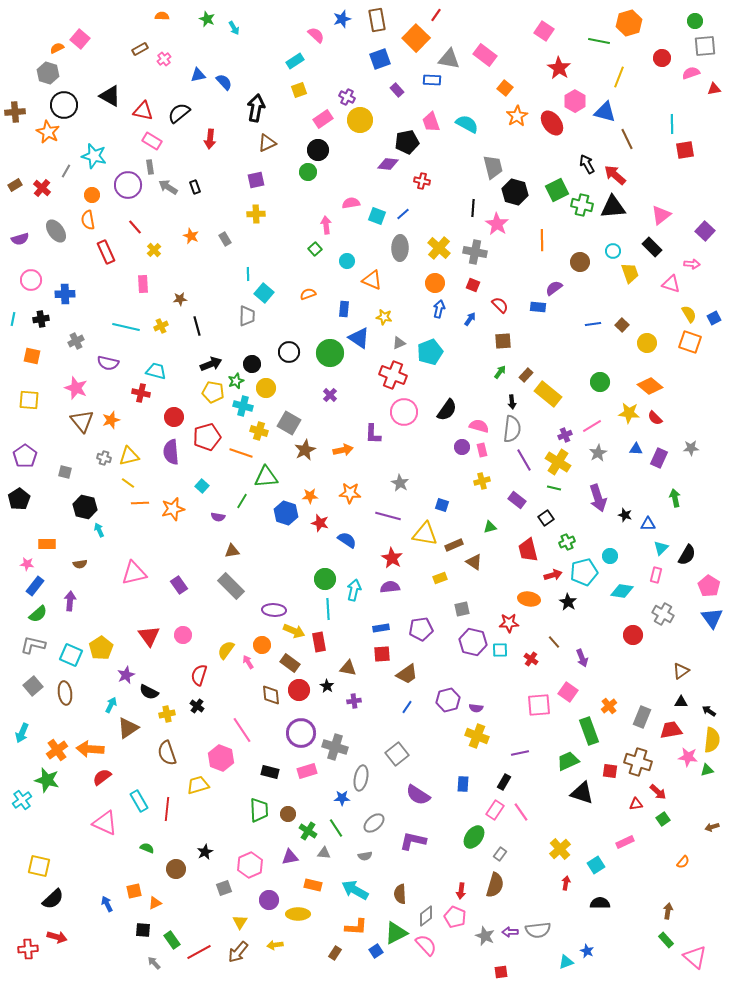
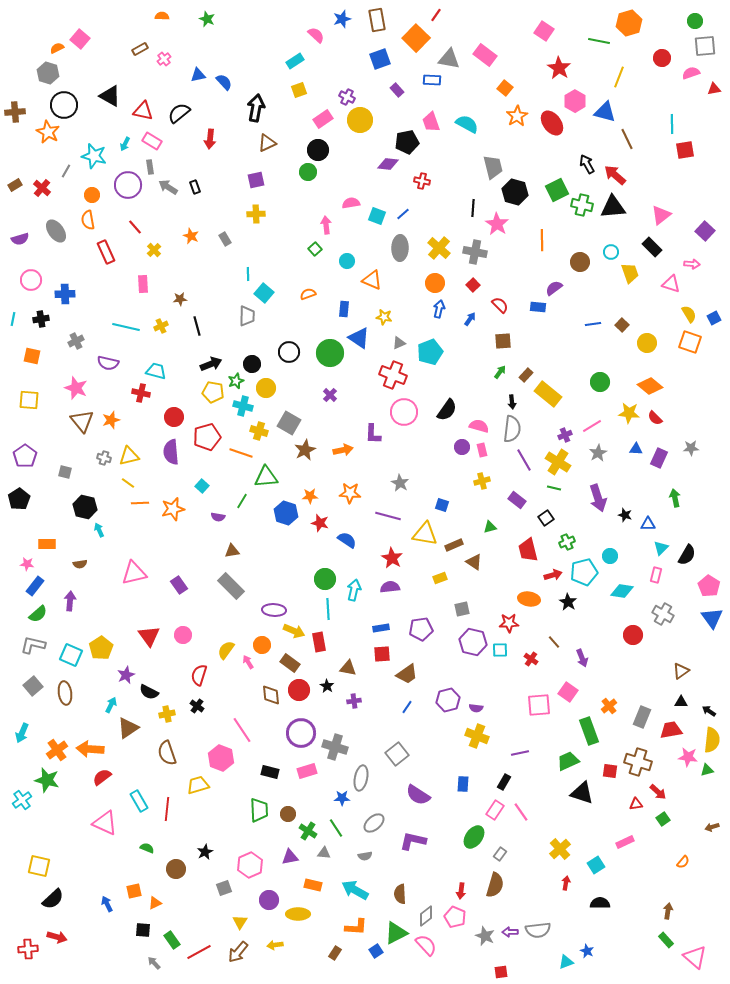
cyan arrow at (234, 28): moved 109 px left, 116 px down; rotated 56 degrees clockwise
cyan circle at (613, 251): moved 2 px left, 1 px down
red square at (473, 285): rotated 24 degrees clockwise
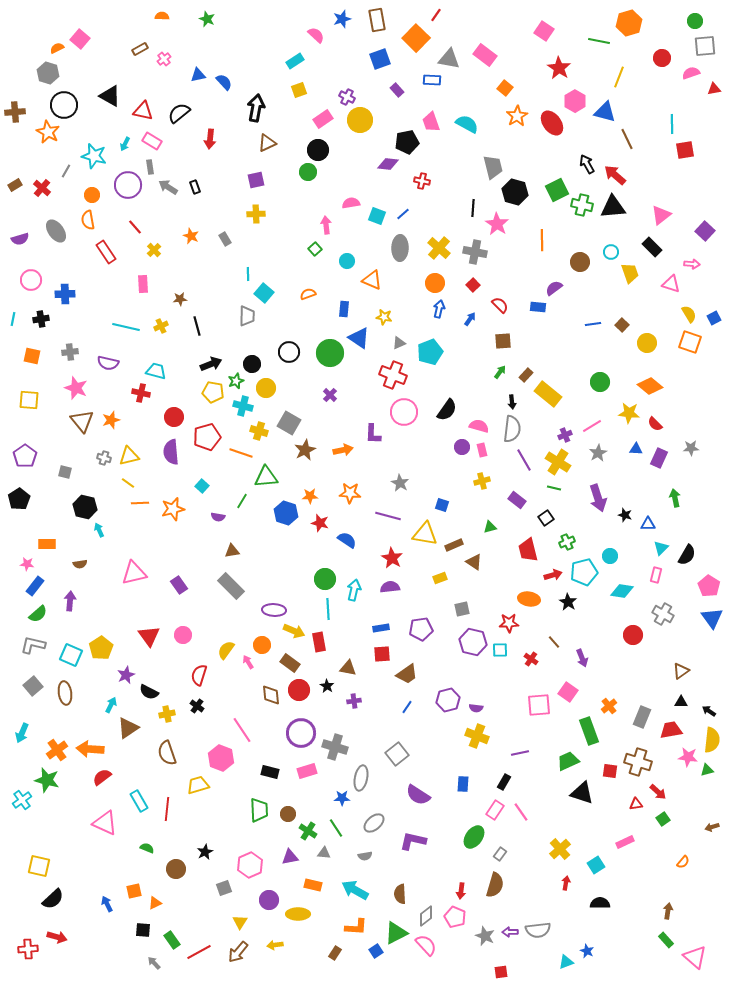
red rectangle at (106, 252): rotated 10 degrees counterclockwise
gray cross at (76, 341): moved 6 px left, 11 px down; rotated 21 degrees clockwise
red semicircle at (655, 418): moved 6 px down
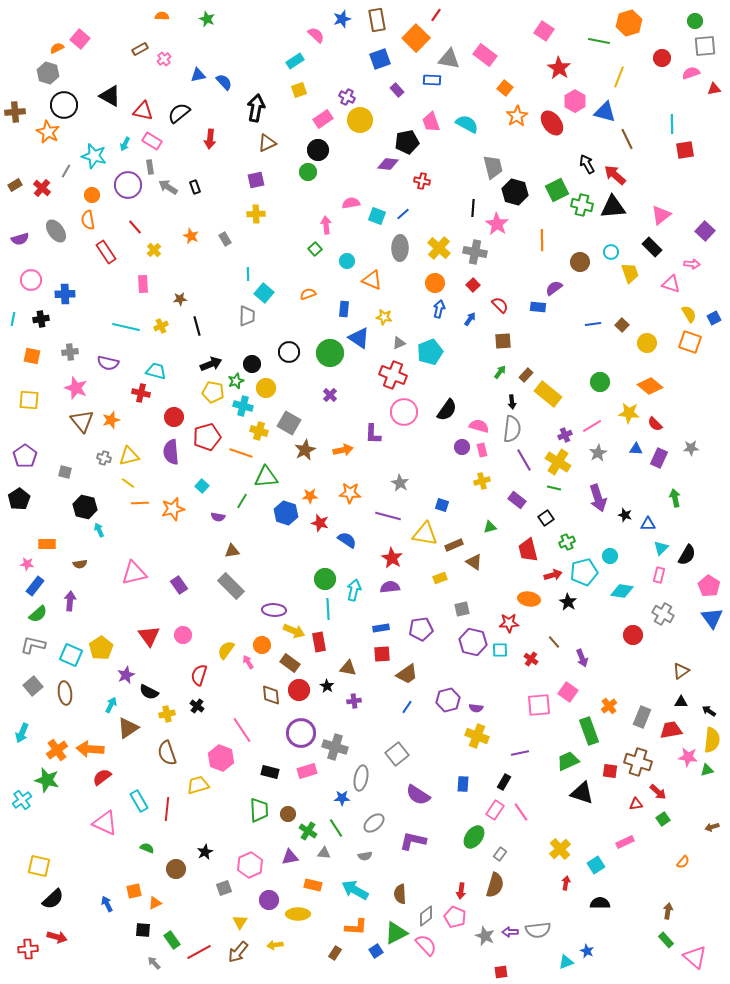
pink rectangle at (656, 575): moved 3 px right
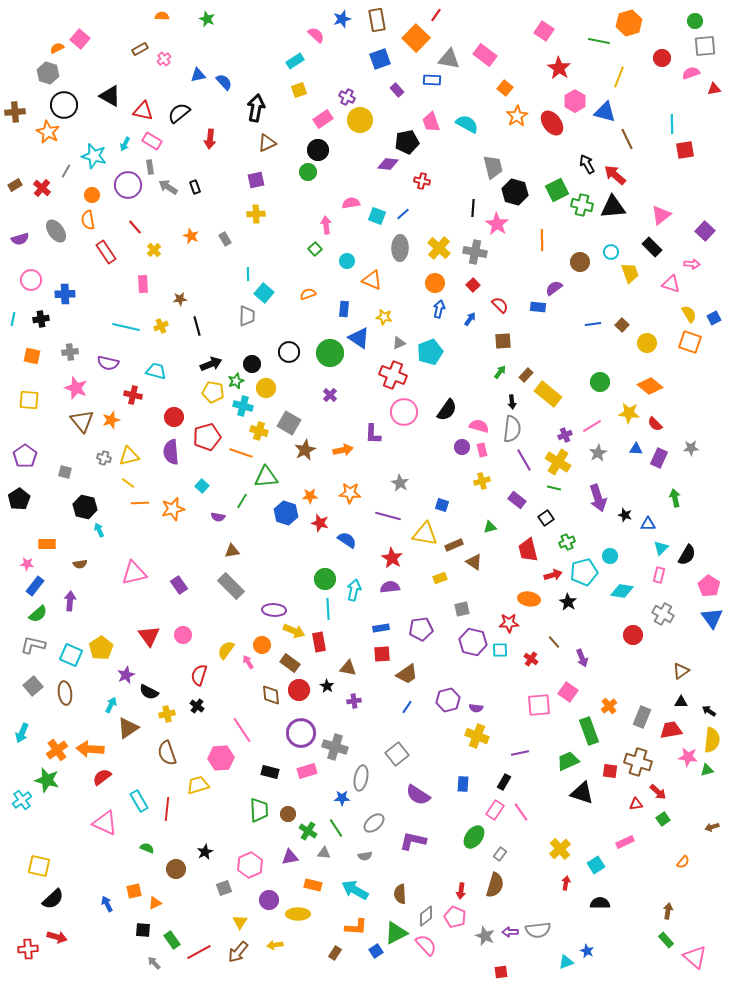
red cross at (141, 393): moved 8 px left, 2 px down
pink hexagon at (221, 758): rotated 25 degrees counterclockwise
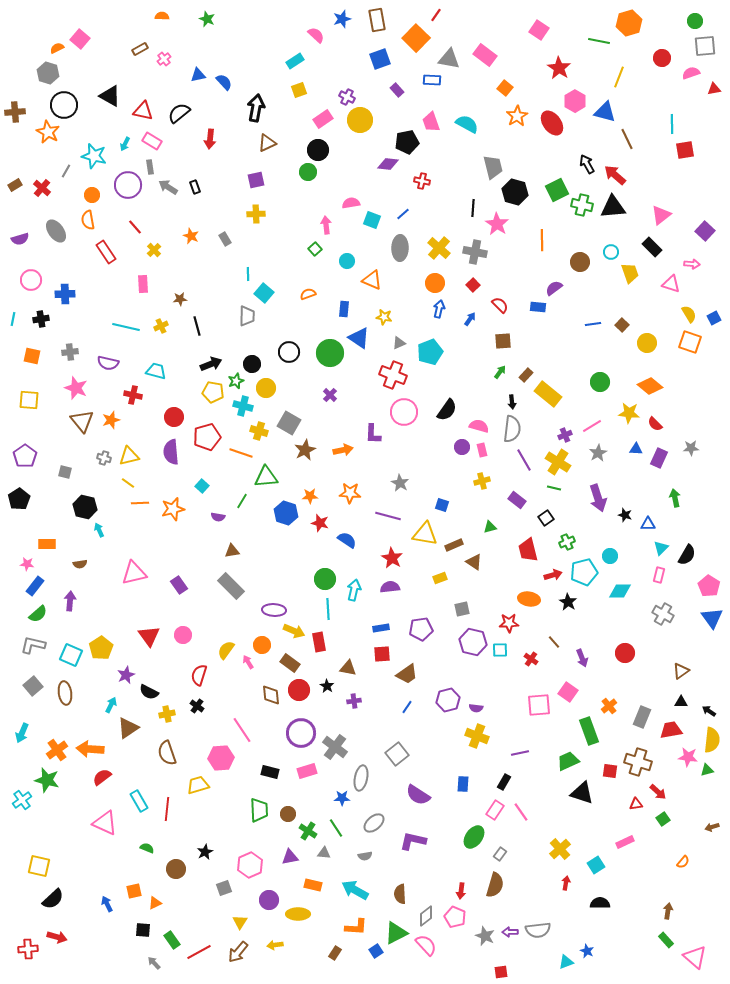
pink square at (544, 31): moved 5 px left, 1 px up
cyan square at (377, 216): moved 5 px left, 4 px down
cyan diamond at (622, 591): moved 2 px left; rotated 10 degrees counterclockwise
red circle at (633, 635): moved 8 px left, 18 px down
gray cross at (335, 747): rotated 20 degrees clockwise
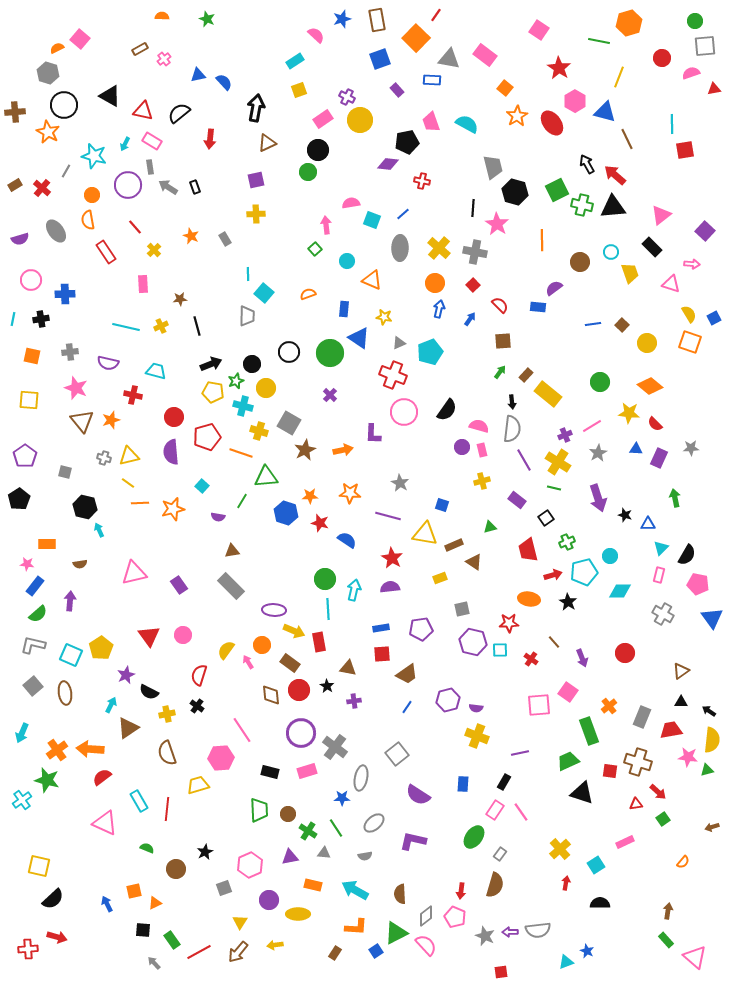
pink pentagon at (709, 586): moved 11 px left, 2 px up; rotated 20 degrees counterclockwise
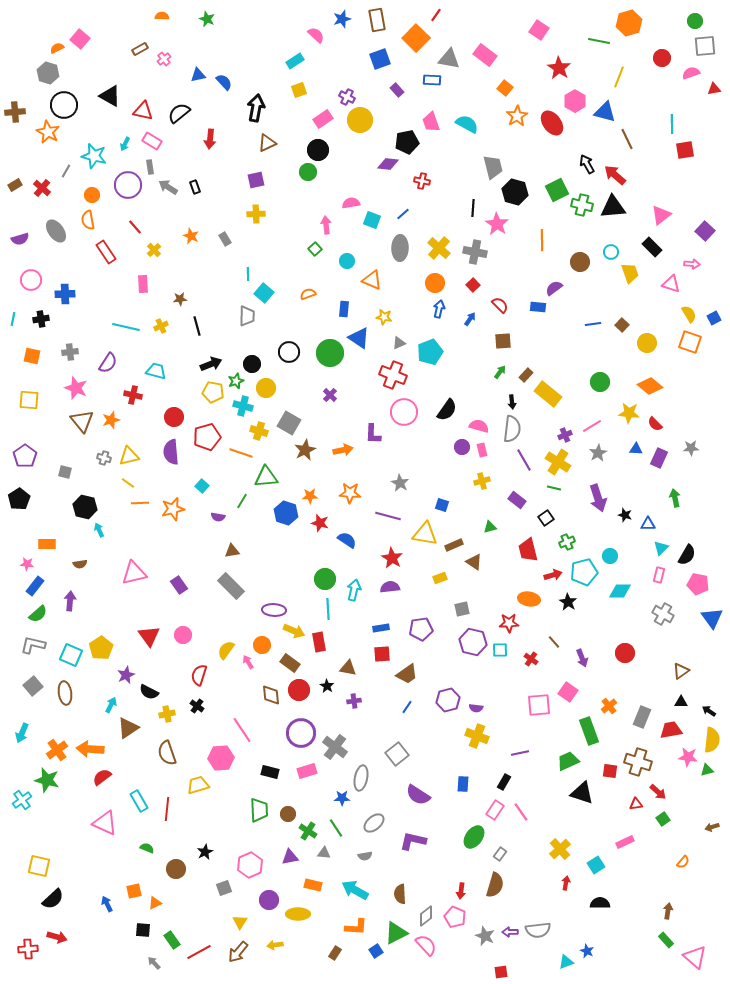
purple semicircle at (108, 363): rotated 70 degrees counterclockwise
